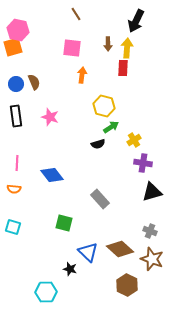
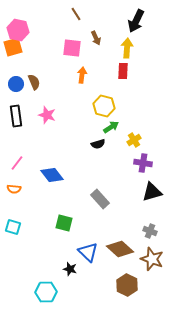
brown arrow: moved 12 px left, 6 px up; rotated 24 degrees counterclockwise
red rectangle: moved 3 px down
pink star: moved 3 px left, 2 px up
pink line: rotated 35 degrees clockwise
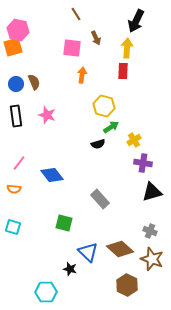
pink line: moved 2 px right
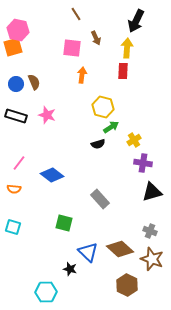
yellow hexagon: moved 1 px left, 1 px down
black rectangle: rotated 65 degrees counterclockwise
blue diamond: rotated 15 degrees counterclockwise
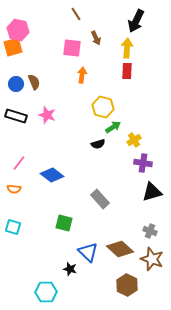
red rectangle: moved 4 px right
green arrow: moved 2 px right
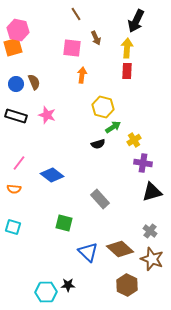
gray cross: rotated 16 degrees clockwise
black star: moved 2 px left, 16 px down; rotated 16 degrees counterclockwise
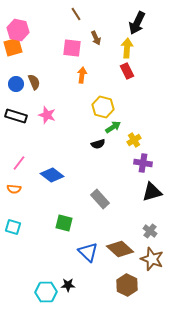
black arrow: moved 1 px right, 2 px down
red rectangle: rotated 28 degrees counterclockwise
